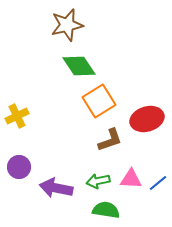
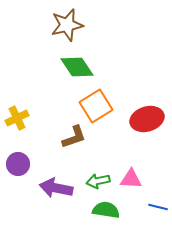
green diamond: moved 2 px left, 1 px down
orange square: moved 3 px left, 5 px down
yellow cross: moved 2 px down
brown L-shape: moved 36 px left, 3 px up
purple circle: moved 1 px left, 3 px up
blue line: moved 24 px down; rotated 54 degrees clockwise
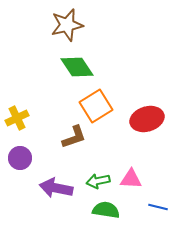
purple circle: moved 2 px right, 6 px up
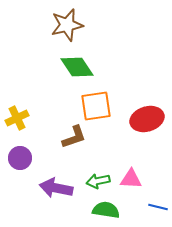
orange square: rotated 24 degrees clockwise
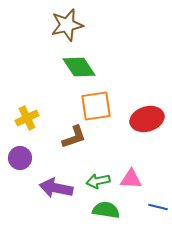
green diamond: moved 2 px right
yellow cross: moved 10 px right
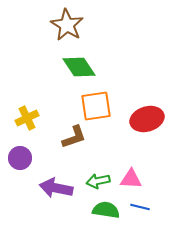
brown star: rotated 28 degrees counterclockwise
blue line: moved 18 px left
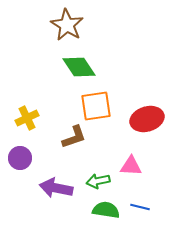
pink triangle: moved 13 px up
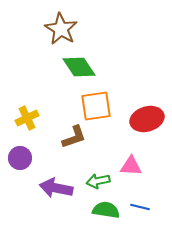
brown star: moved 6 px left, 4 px down
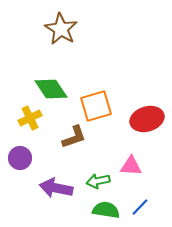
green diamond: moved 28 px left, 22 px down
orange square: rotated 8 degrees counterclockwise
yellow cross: moved 3 px right
blue line: rotated 60 degrees counterclockwise
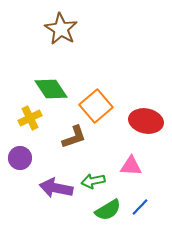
orange square: rotated 24 degrees counterclockwise
red ellipse: moved 1 px left, 2 px down; rotated 28 degrees clockwise
green arrow: moved 5 px left
green semicircle: moved 2 px right; rotated 140 degrees clockwise
